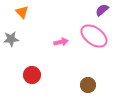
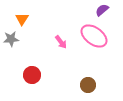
orange triangle: moved 7 px down; rotated 16 degrees clockwise
pink arrow: rotated 64 degrees clockwise
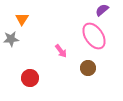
pink ellipse: rotated 20 degrees clockwise
pink arrow: moved 9 px down
red circle: moved 2 px left, 3 px down
brown circle: moved 17 px up
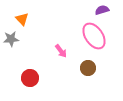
purple semicircle: rotated 24 degrees clockwise
orange triangle: rotated 16 degrees counterclockwise
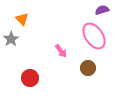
gray star: rotated 28 degrees counterclockwise
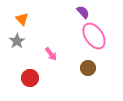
purple semicircle: moved 19 px left, 2 px down; rotated 64 degrees clockwise
gray star: moved 6 px right, 2 px down
pink arrow: moved 10 px left, 3 px down
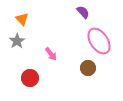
pink ellipse: moved 5 px right, 5 px down
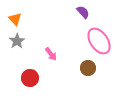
orange triangle: moved 7 px left
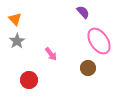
red circle: moved 1 px left, 2 px down
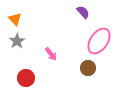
pink ellipse: rotated 68 degrees clockwise
red circle: moved 3 px left, 2 px up
